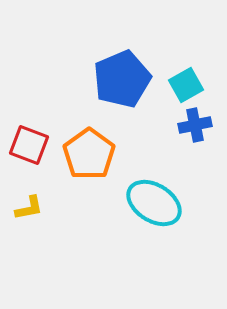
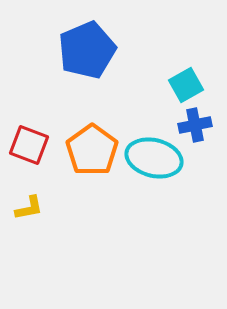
blue pentagon: moved 35 px left, 29 px up
orange pentagon: moved 3 px right, 4 px up
cyan ellipse: moved 45 px up; rotated 18 degrees counterclockwise
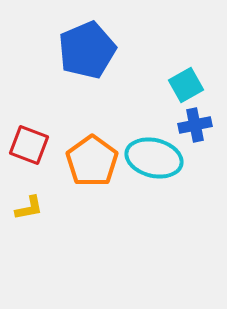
orange pentagon: moved 11 px down
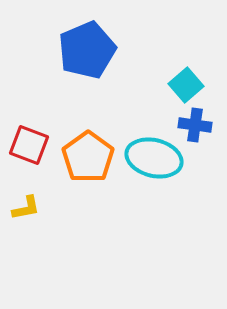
cyan square: rotated 12 degrees counterclockwise
blue cross: rotated 20 degrees clockwise
orange pentagon: moved 4 px left, 4 px up
yellow L-shape: moved 3 px left
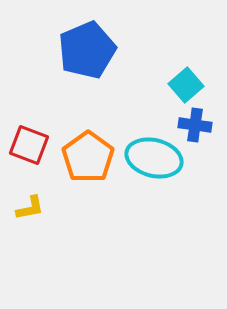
yellow L-shape: moved 4 px right
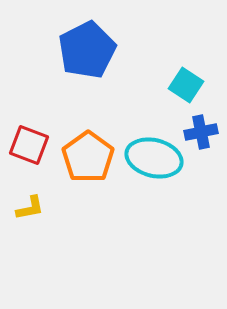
blue pentagon: rotated 4 degrees counterclockwise
cyan square: rotated 16 degrees counterclockwise
blue cross: moved 6 px right, 7 px down; rotated 20 degrees counterclockwise
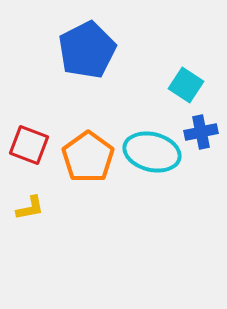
cyan ellipse: moved 2 px left, 6 px up
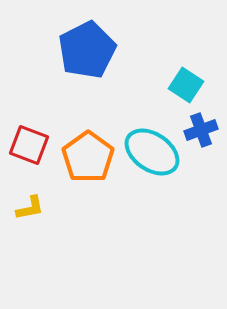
blue cross: moved 2 px up; rotated 8 degrees counterclockwise
cyan ellipse: rotated 20 degrees clockwise
